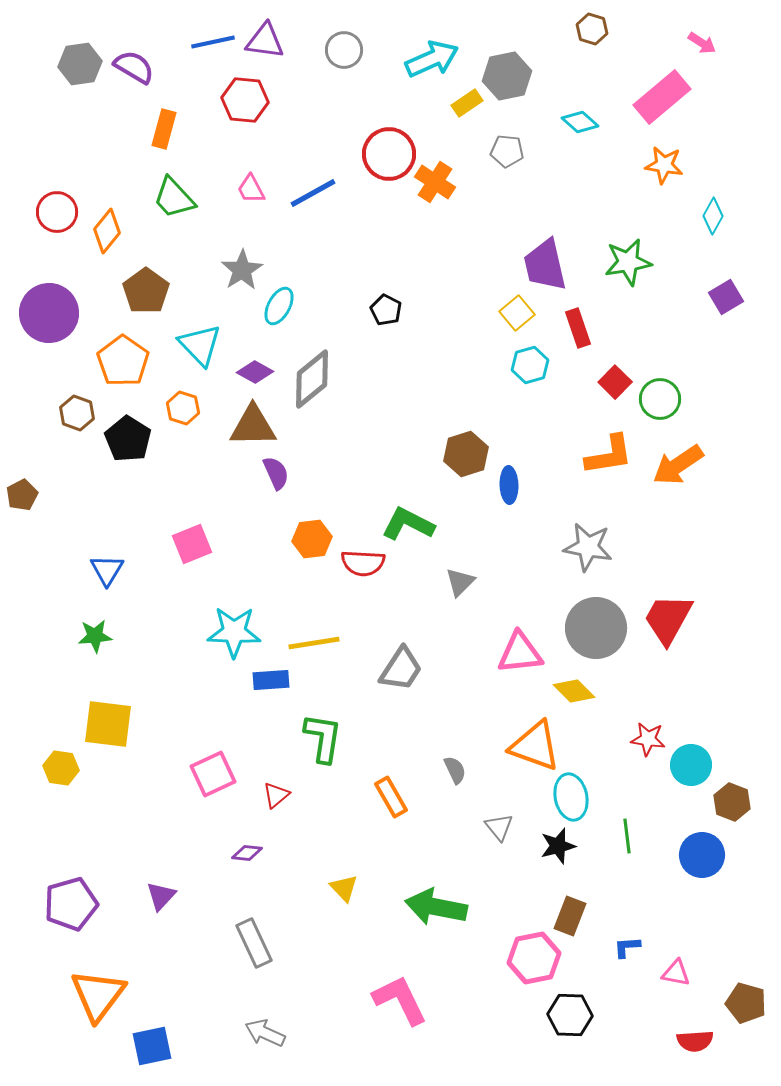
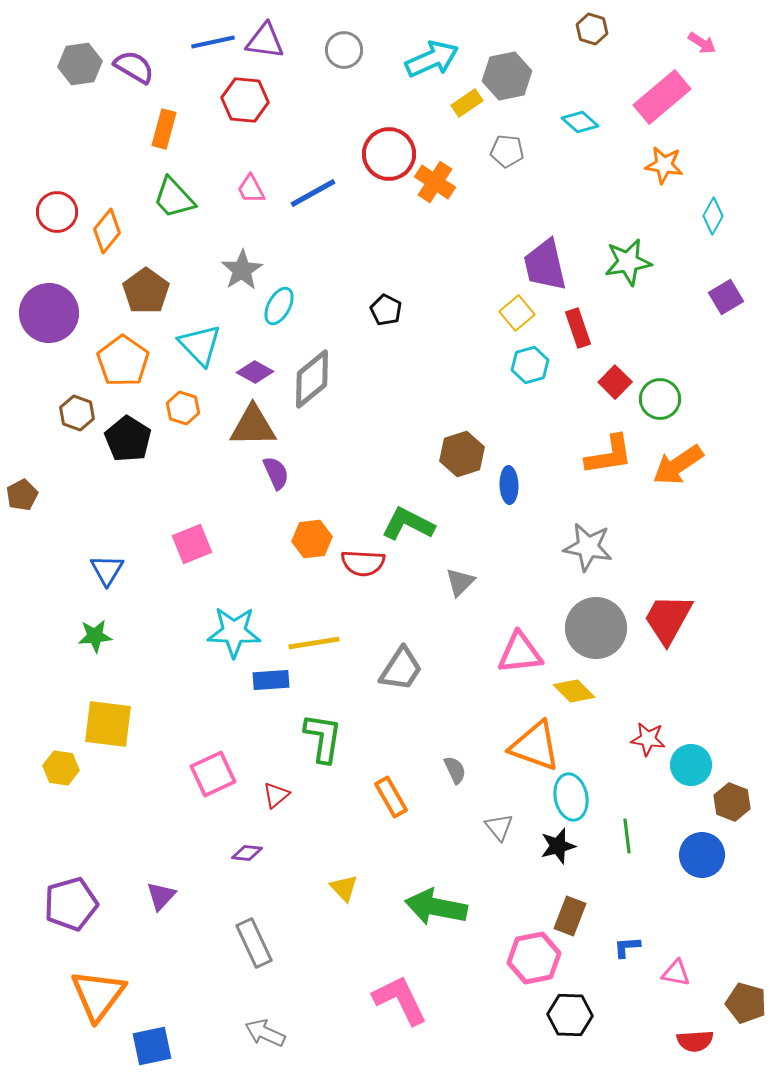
brown hexagon at (466, 454): moved 4 px left
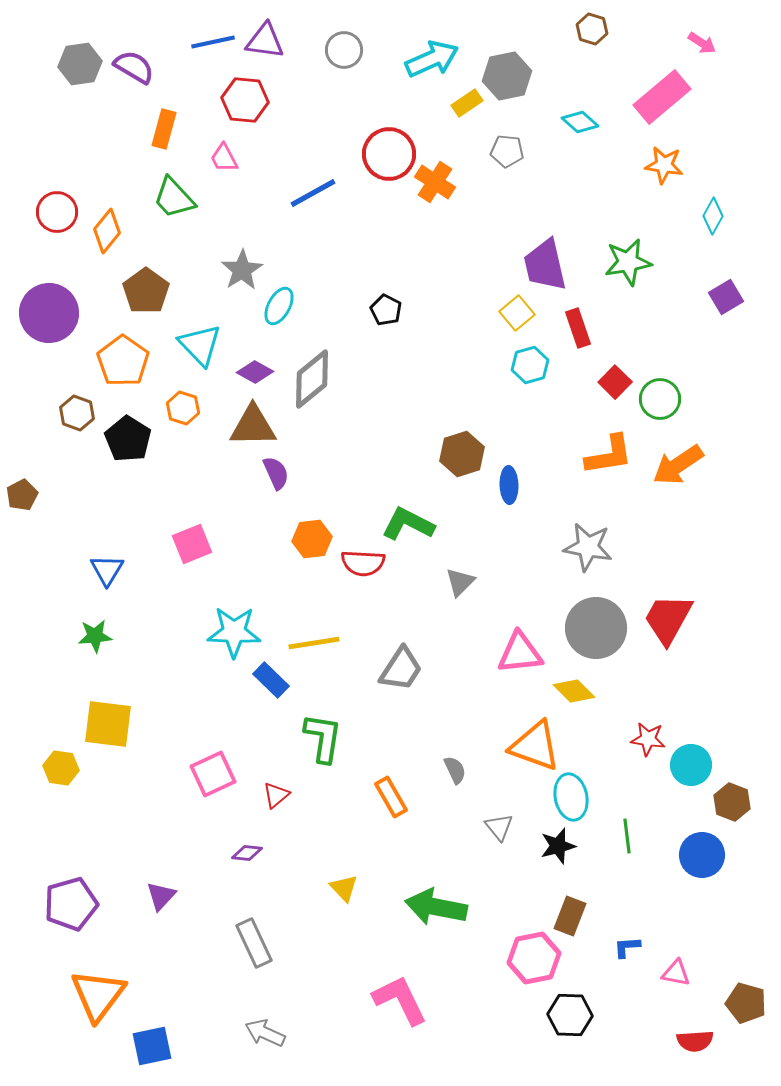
pink trapezoid at (251, 189): moved 27 px left, 31 px up
blue rectangle at (271, 680): rotated 48 degrees clockwise
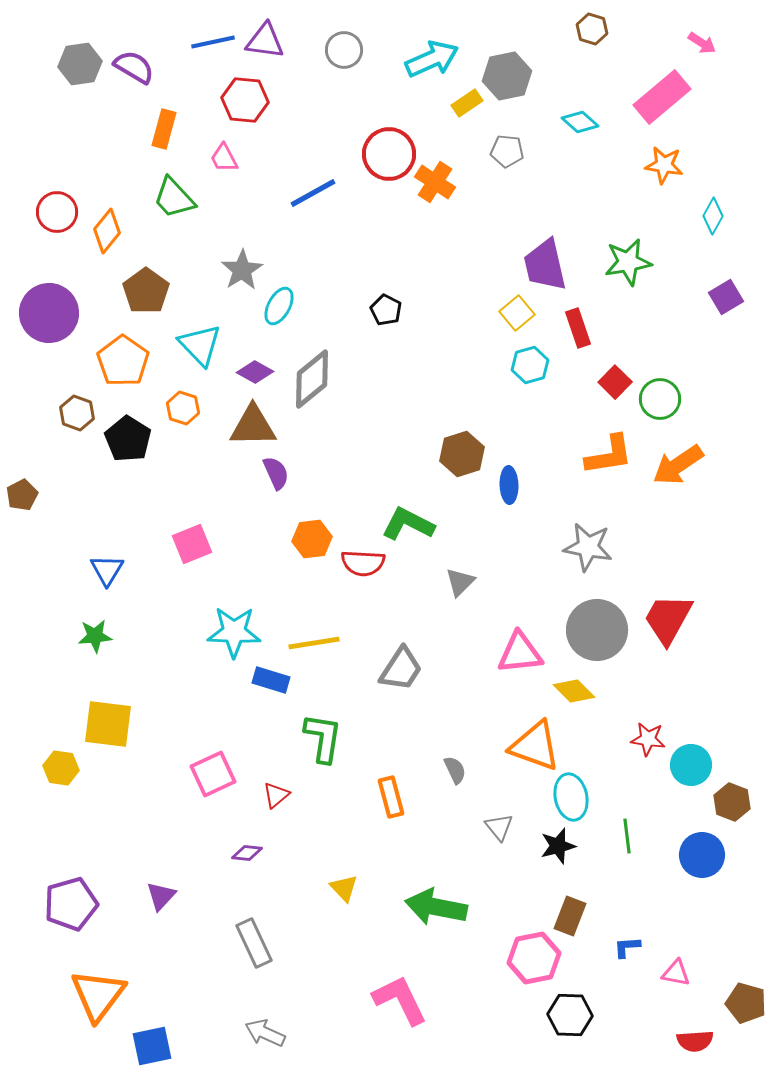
gray circle at (596, 628): moved 1 px right, 2 px down
blue rectangle at (271, 680): rotated 27 degrees counterclockwise
orange rectangle at (391, 797): rotated 15 degrees clockwise
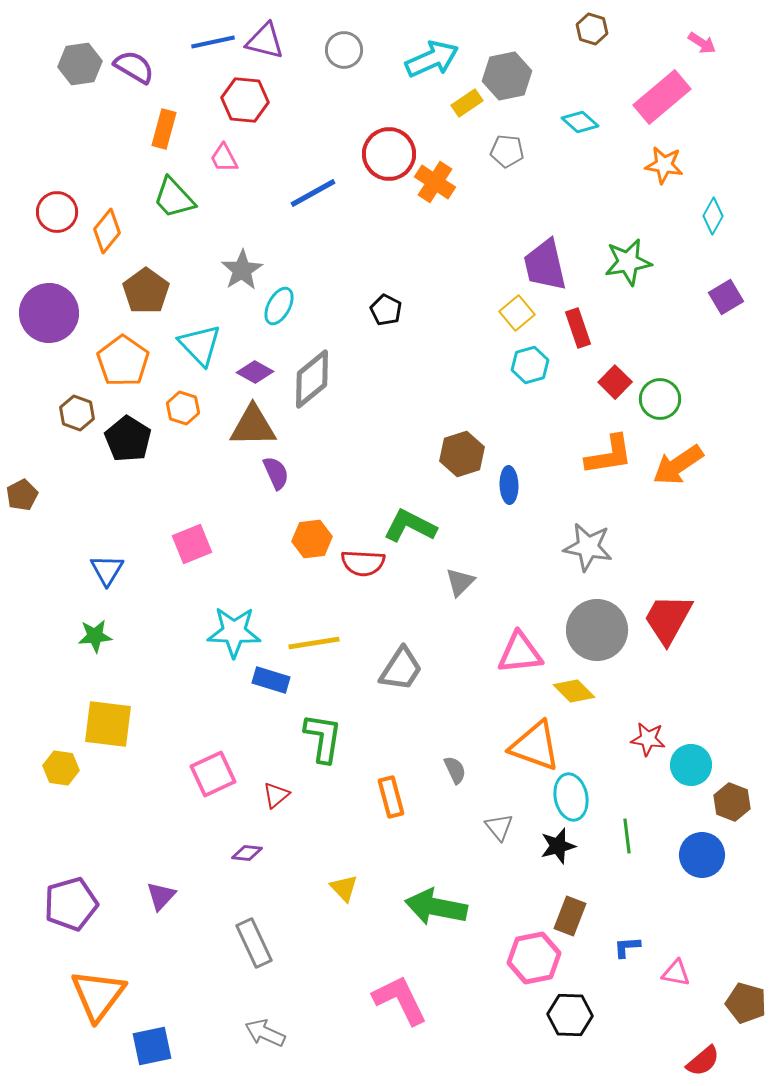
purple triangle at (265, 41): rotated 6 degrees clockwise
green L-shape at (408, 524): moved 2 px right, 2 px down
red semicircle at (695, 1041): moved 8 px right, 20 px down; rotated 36 degrees counterclockwise
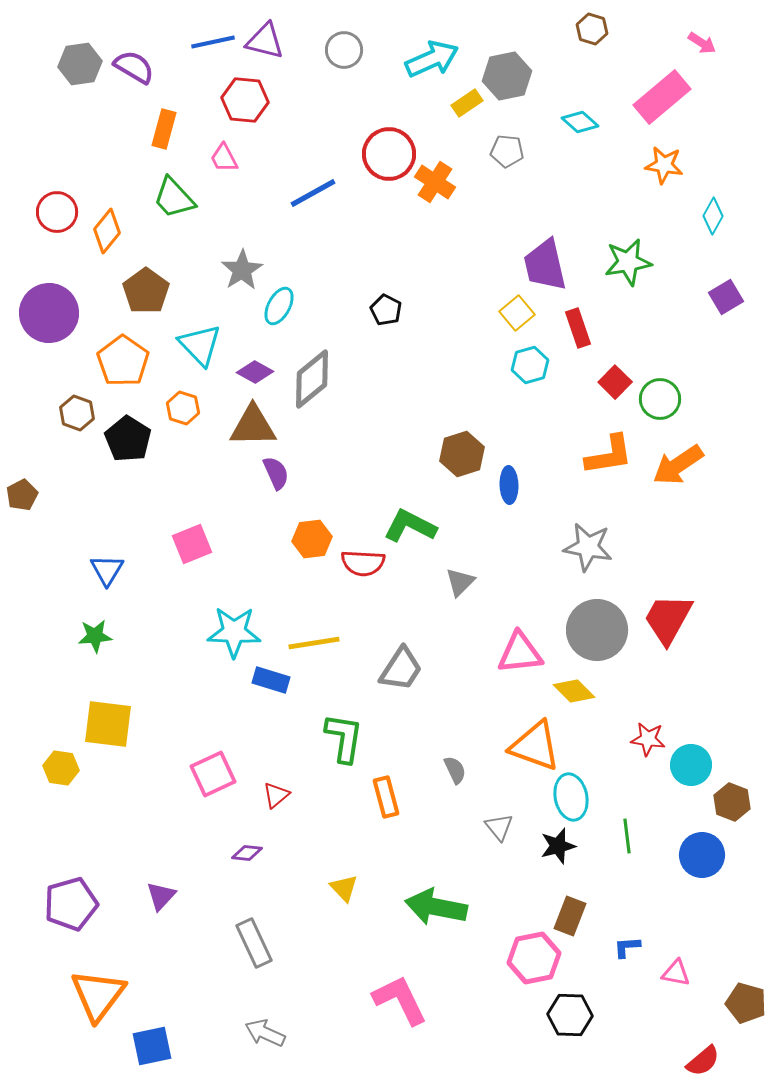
green L-shape at (323, 738): moved 21 px right
orange rectangle at (391, 797): moved 5 px left
